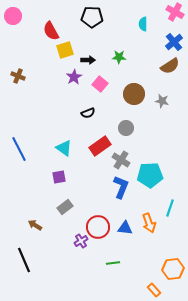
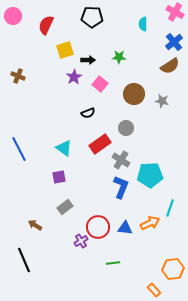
red semicircle: moved 5 px left, 6 px up; rotated 54 degrees clockwise
red rectangle: moved 2 px up
orange arrow: moved 1 px right; rotated 96 degrees counterclockwise
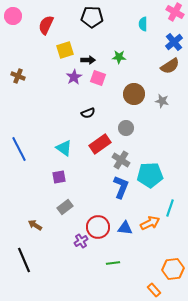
pink square: moved 2 px left, 6 px up; rotated 21 degrees counterclockwise
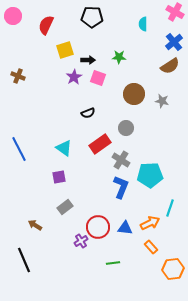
orange rectangle: moved 3 px left, 43 px up
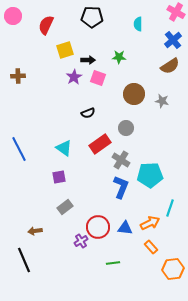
pink cross: moved 1 px right
cyan semicircle: moved 5 px left
blue cross: moved 1 px left, 2 px up
brown cross: rotated 24 degrees counterclockwise
brown arrow: moved 6 px down; rotated 40 degrees counterclockwise
